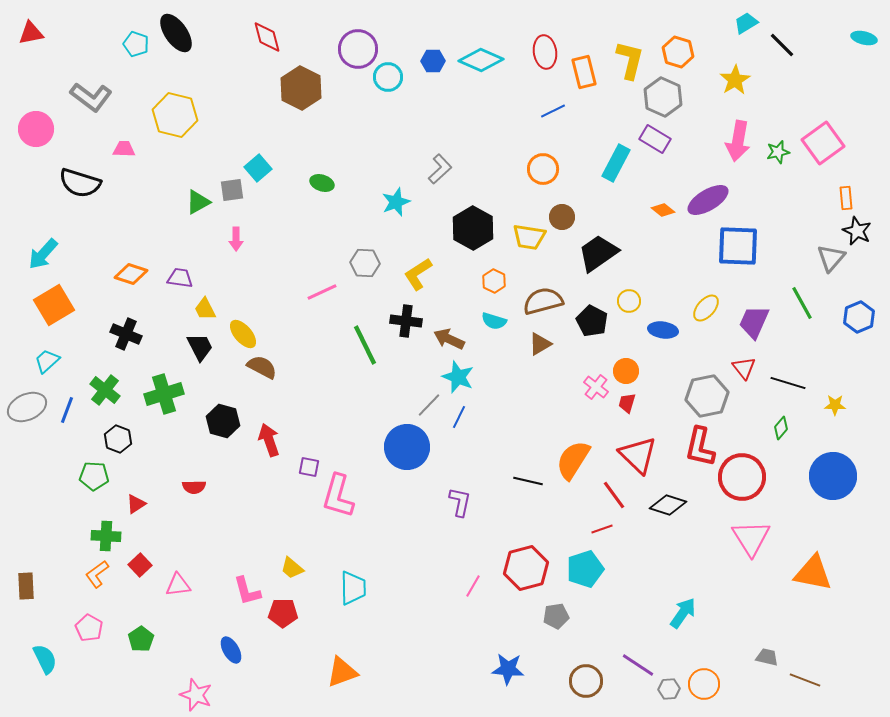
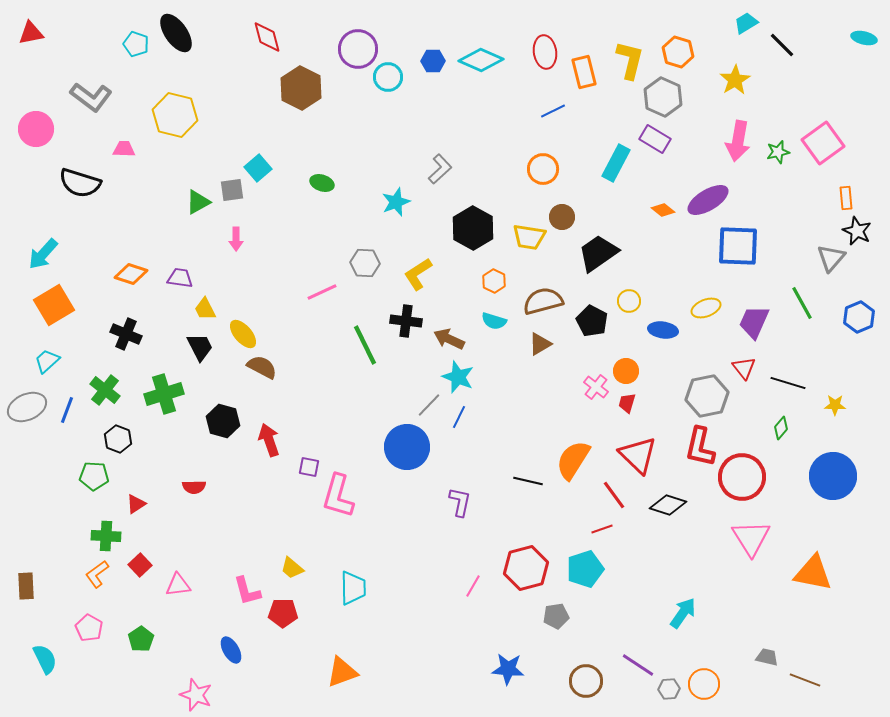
yellow ellipse at (706, 308): rotated 28 degrees clockwise
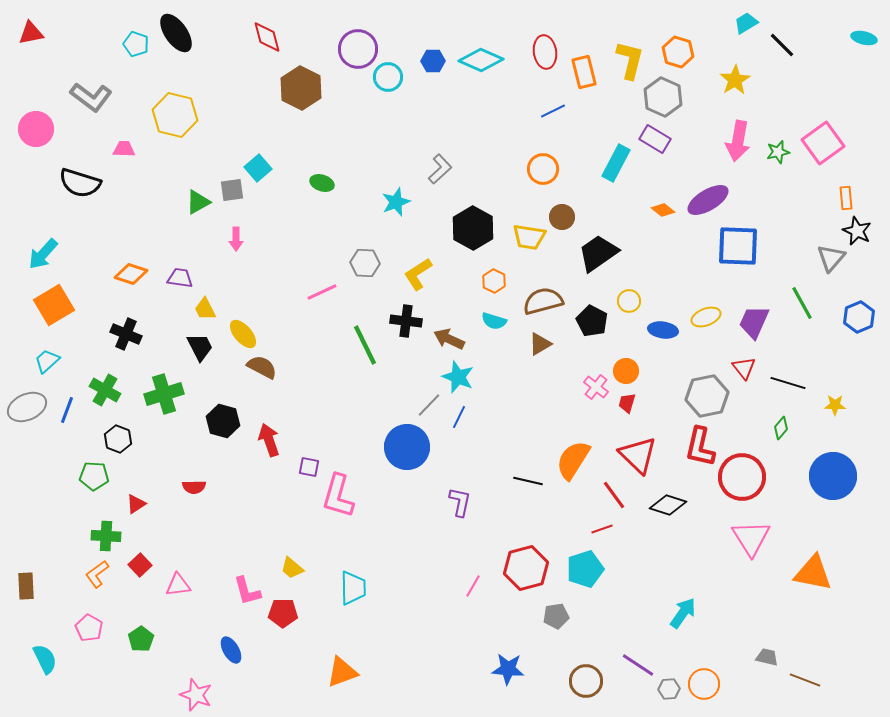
yellow ellipse at (706, 308): moved 9 px down
green cross at (105, 390): rotated 8 degrees counterclockwise
